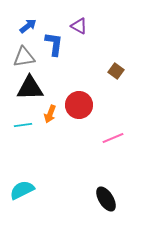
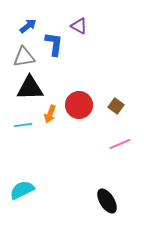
brown square: moved 35 px down
pink line: moved 7 px right, 6 px down
black ellipse: moved 1 px right, 2 px down
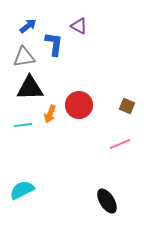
brown square: moved 11 px right; rotated 14 degrees counterclockwise
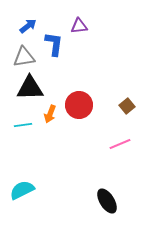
purple triangle: rotated 36 degrees counterclockwise
brown square: rotated 28 degrees clockwise
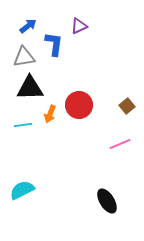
purple triangle: rotated 18 degrees counterclockwise
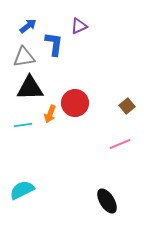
red circle: moved 4 px left, 2 px up
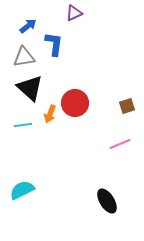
purple triangle: moved 5 px left, 13 px up
black triangle: rotated 44 degrees clockwise
brown square: rotated 21 degrees clockwise
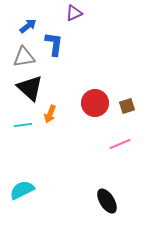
red circle: moved 20 px right
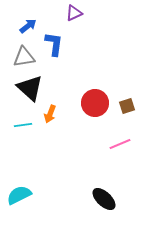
cyan semicircle: moved 3 px left, 5 px down
black ellipse: moved 3 px left, 2 px up; rotated 15 degrees counterclockwise
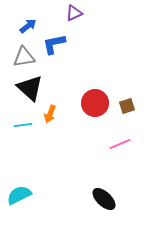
blue L-shape: rotated 110 degrees counterclockwise
